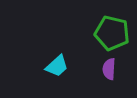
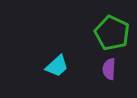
green pentagon: rotated 12 degrees clockwise
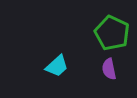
purple semicircle: rotated 15 degrees counterclockwise
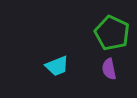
cyan trapezoid: rotated 20 degrees clockwise
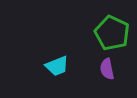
purple semicircle: moved 2 px left
